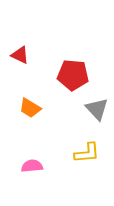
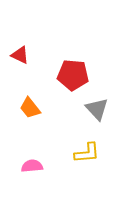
orange trapezoid: rotated 20 degrees clockwise
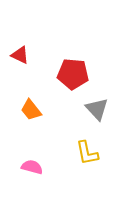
red pentagon: moved 1 px up
orange trapezoid: moved 1 px right, 2 px down
yellow L-shape: rotated 84 degrees clockwise
pink semicircle: moved 1 px down; rotated 20 degrees clockwise
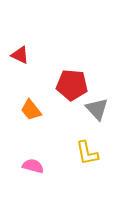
red pentagon: moved 1 px left, 11 px down
pink semicircle: moved 1 px right, 1 px up
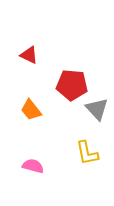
red triangle: moved 9 px right
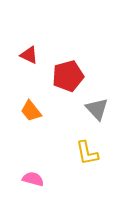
red pentagon: moved 4 px left, 9 px up; rotated 20 degrees counterclockwise
orange trapezoid: moved 1 px down
pink semicircle: moved 13 px down
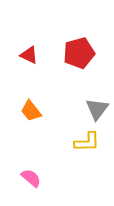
red pentagon: moved 11 px right, 23 px up
gray triangle: rotated 20 degrees clockwise
yellow L-shape: moved 11 px up; rotated 80 degrees counterclockwise
pink semicircle: moved 2 px left, 1 px up; rotated 25 degrees clockwise
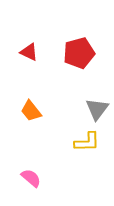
red triangle: moved 3 px up
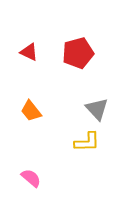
red pentagon: moved 1 px left
gray triangle: rotated 20 degrees counterclockwise
